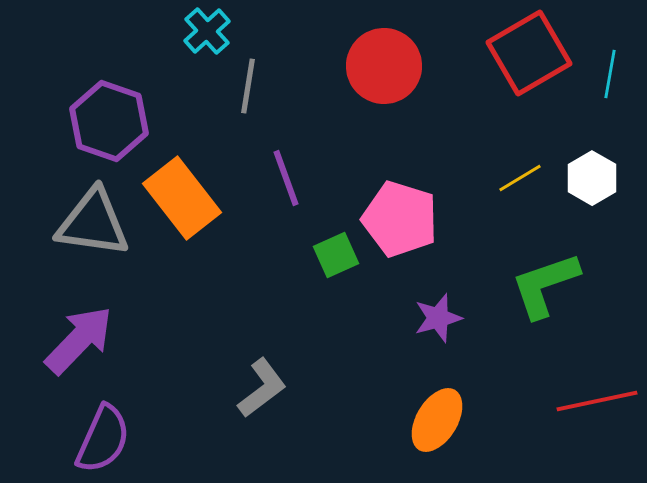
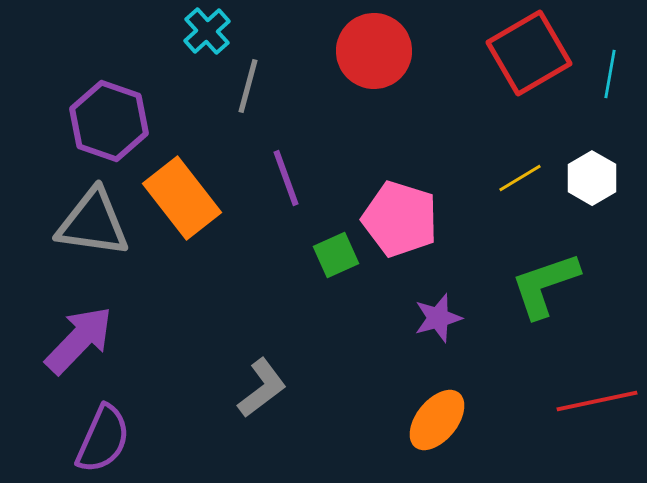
red circle: moved 10 px left, 15 px up
gray line: rotated 6 degrees clockwise
orange ellipse: rotated 8 degrees clockwise
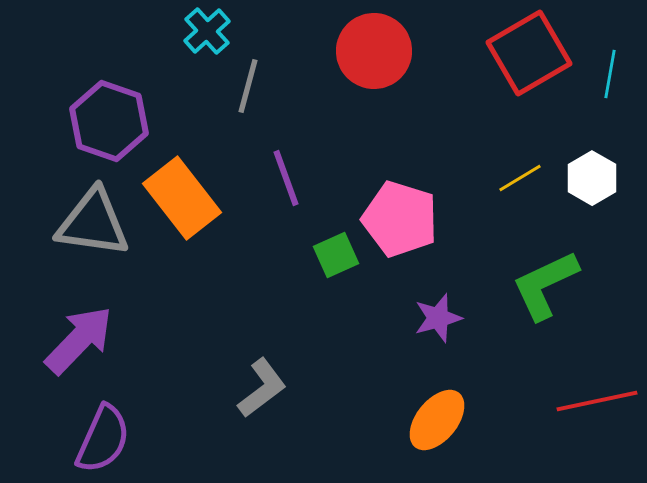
green L-shape: rotated 6 degrees counterclockwise
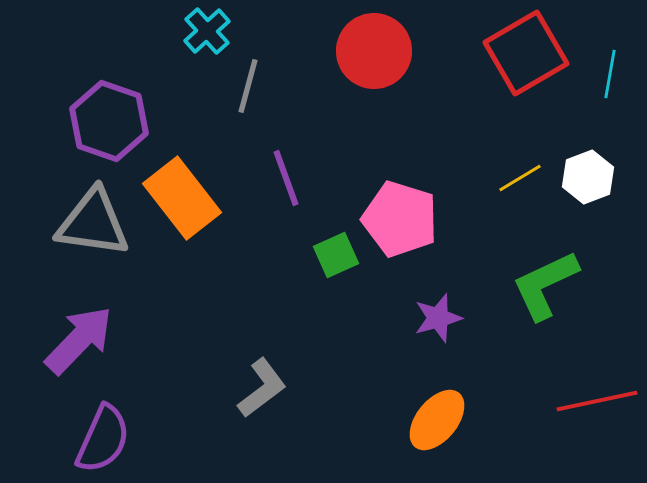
red square: moved 3 px left
white hexagon: moved 4 px left, 1 px up; rotated 9 degrees clockwise
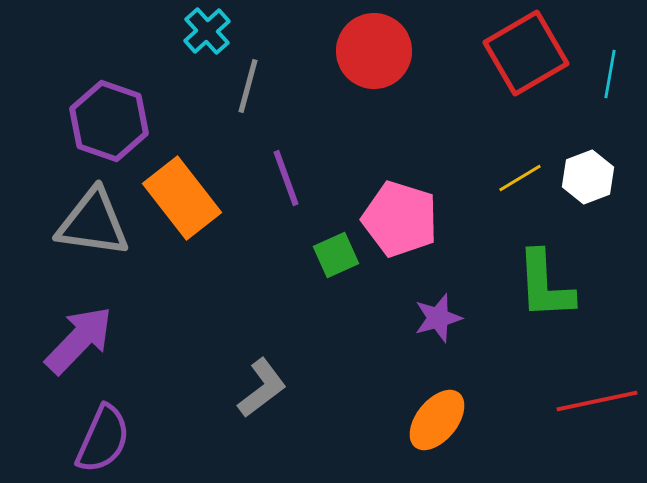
green L-shape: rotated 68 degrees counterclockwise
